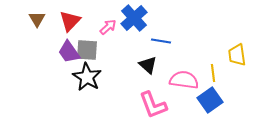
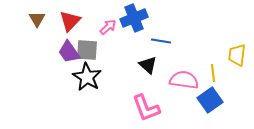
blue cross: rotated 20 degrees clockwise
yellow trapezoid: rotated 15 degrees clockwise
pink L-shape: moved 7 px left, 3 px down
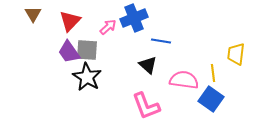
brown triangle: moved 4 px left, 5 px up
yellow trapezoid: moved 1 px left, 1 px up
blue square: moved 1 px right, 1 px up; rotated 20 degrees counterclockwise
pink L-shape: moved 2 px up
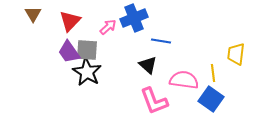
black star: moved 5 px up
pink L-shape: moved 8 px right, 5 px up
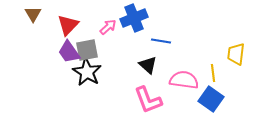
red triangle: moved 2 px left, 4 px down
gray square: rotated 15 degrees counterclockwise
pink L-shape: moved 6 px left, 1 px up
